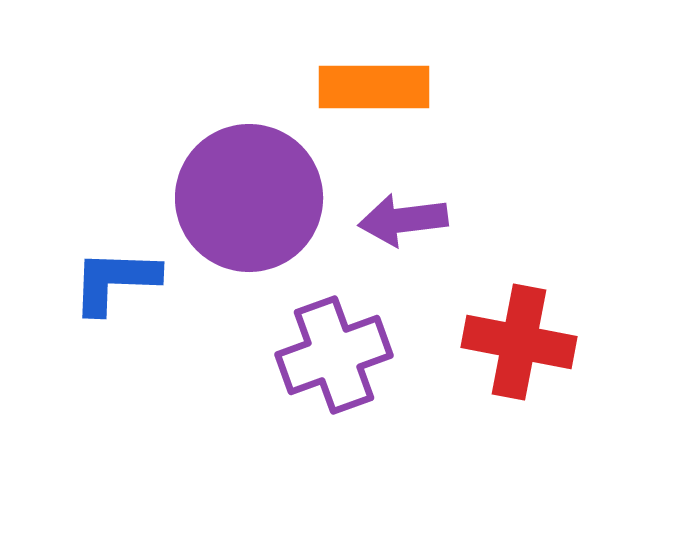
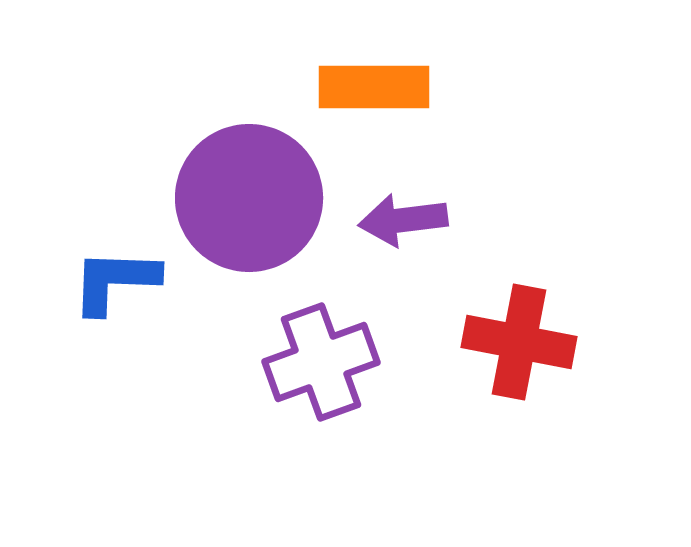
purple cross: moved 13 px left, 7 px down
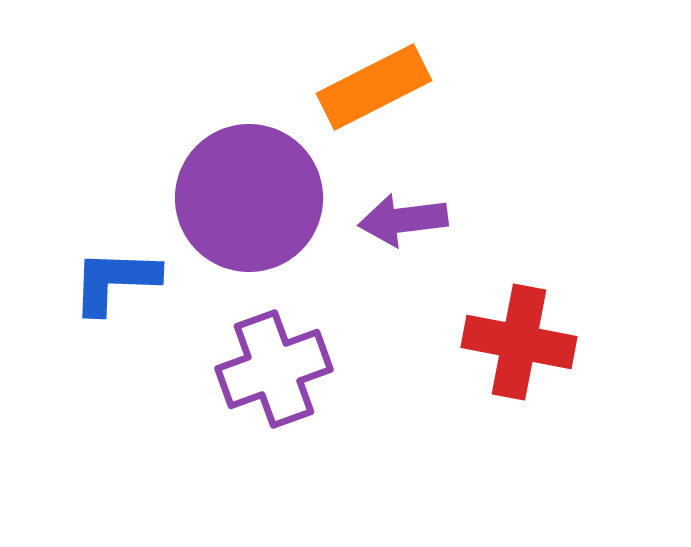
orange rectangle: rotated 27 degrees counterclockwise
purple cross: moved 47 px left, 7 px down
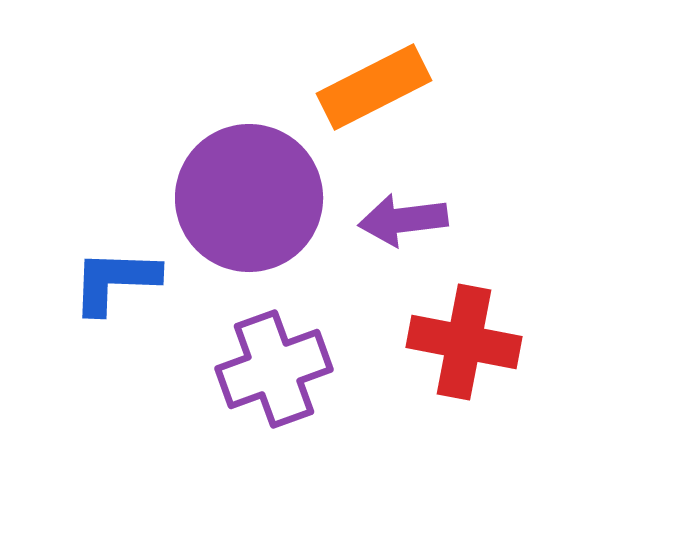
red cross: moved 55 px left
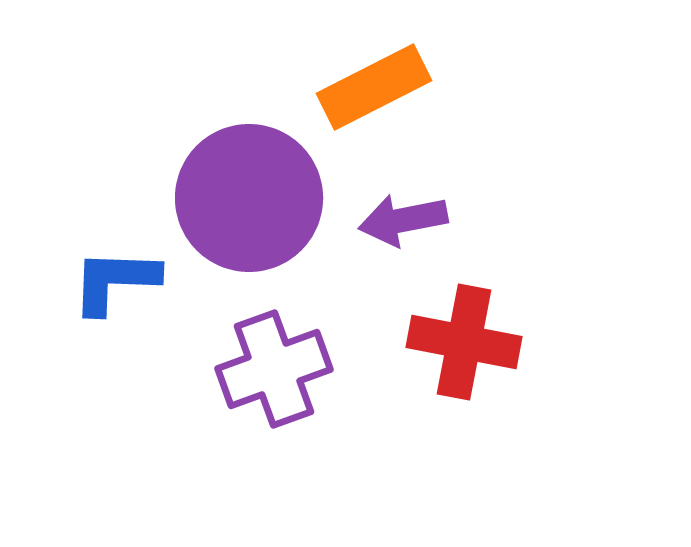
purple arrow: rotated 4 degrees counterclockwise
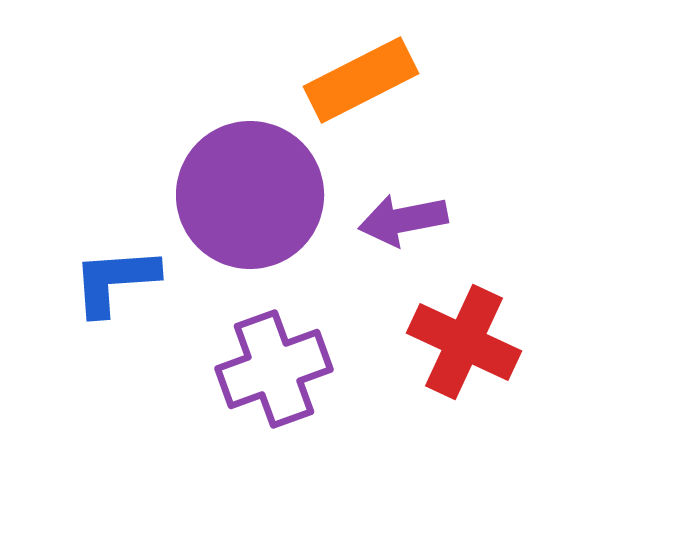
orange rectangle: moved 13 px left, 7 px up
purple circle: moved 1 px right, 3 px up
blue L-shape: rotated 6 degrees counterclockwise
red cross: rotated 14 degrees clockwise
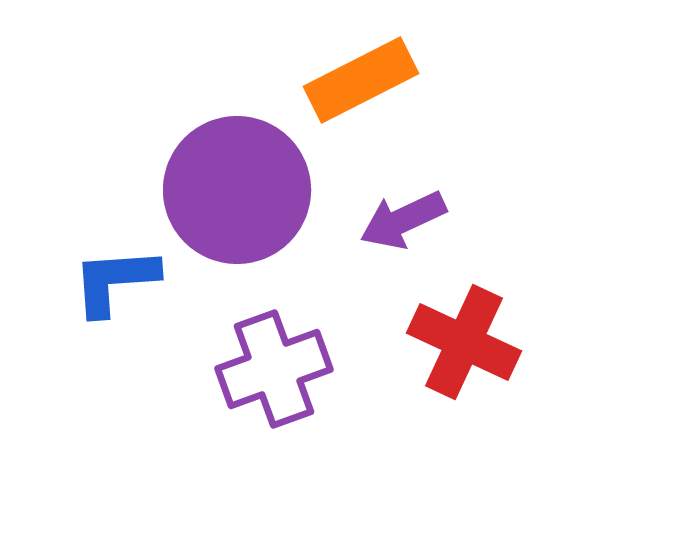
purple circle: moved 13 px left, 5 px up
purple arrow: rotated 14 degrees counterclockwise
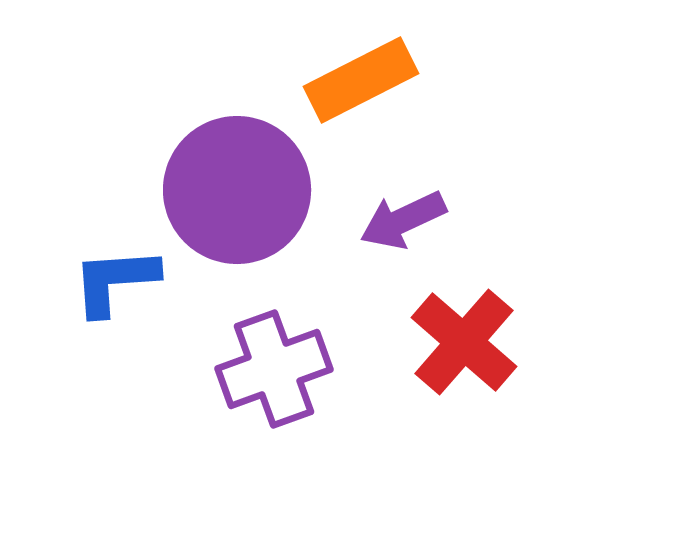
red cross: rotated 16 degrees clockwise
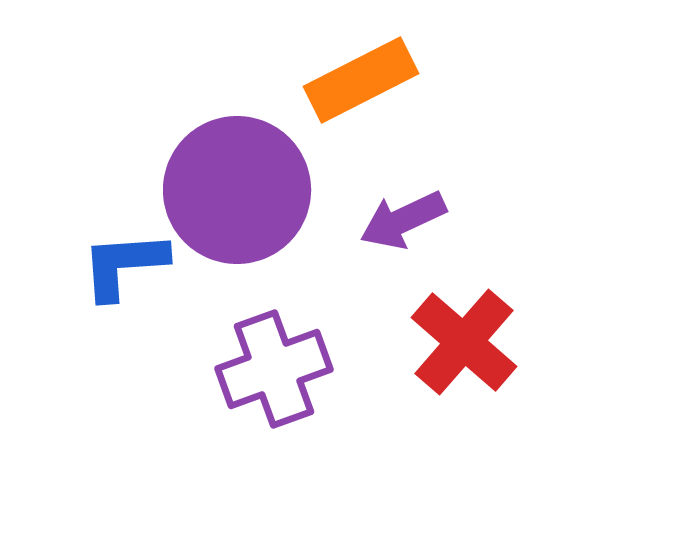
blue L-shape: moved 9 px right, 16 px up
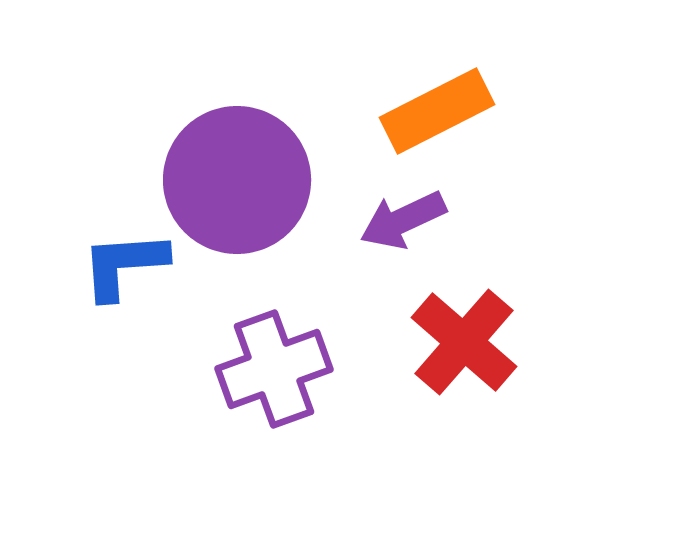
orange rectangle: moved 76 px right, 31 px down
purple circle: moved 10 px up
